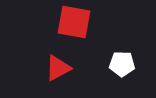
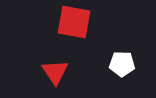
red triangle: moved 3 px left, 4 px down; rotated 36 degrees counterclockwise
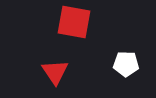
white pentagon: moved 4 px right
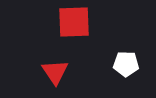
red square: rotated 12 degrees counterclockwise
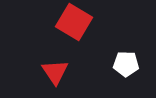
red square: rotated 33 degrees clockwise
